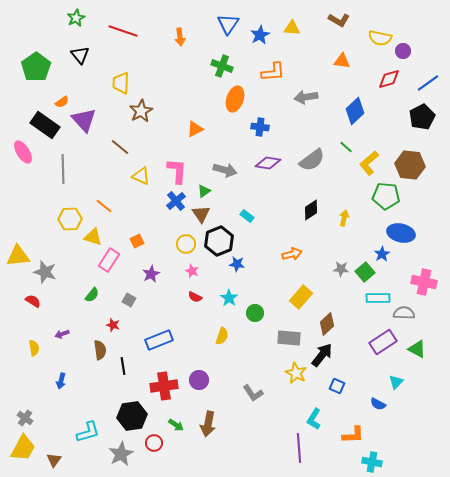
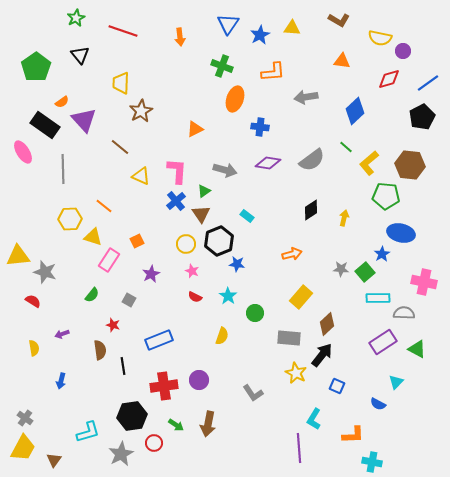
cyan star at (229, 298): moved 1 px left, 2 px up
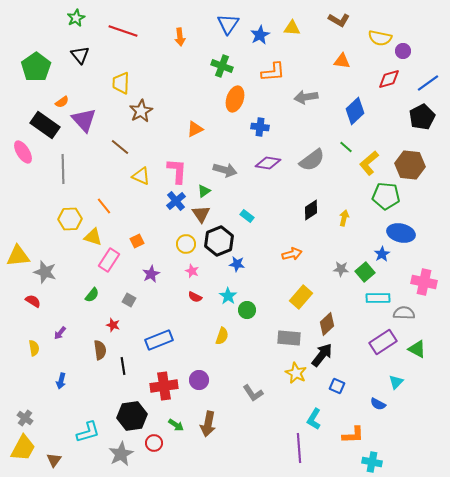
orange line at (104, 206): rotated 12 degrees clockwise
green circle at (255, 313): moved 8 px left, 3 px up
purple arrow at (62, 334): moved 2 px left, 1 px up; rotated 32 degrees counterclockwise
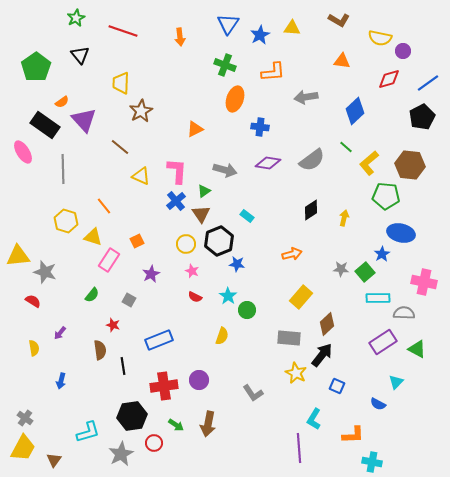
green cross at (222, 66): moved 3 px right, 1 px up
yellow hexagon at (70, 219): moved 4 px left, 2 px down; rotated 20 degrees clockwise
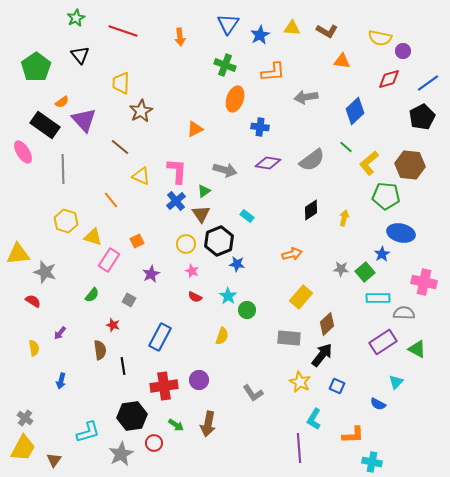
brown L-shape at (339, 20): moved 12 px left, 11 px down
orange line at (104, 206): moved 7 px right, 6 px up
yellow triangle at (18, 256): moved 2 px up
blue rectangle at (159, 340): moved 1 px right, 3 px up; rotated 40 degrees counterclockwise
yellow star at (296, 373): moved 4 px right, 9 px down
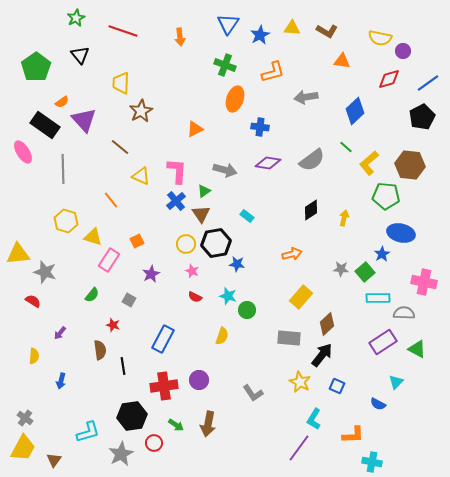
orange L-shape at (273, 72): rotated 10 degrees counterclockwise
black hexagon at (219, 241): moved 3 px left, 2 px down; rotated 12 degrees clockwise
cyan star at (228, 296): rotated 18 degrees counterclockwise
blue rectangle at (160, 337): moved 3 px right, 2 px down
yellow semicircle at (34, 348): moved 8 px down; rotated 14 degrees clockwise
purple line at (299, 448): rotated 40 degrees clockwise
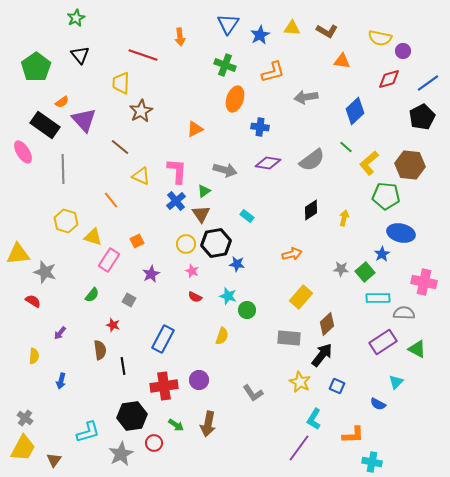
red line at (123, 31): moved 20 px right, 24 px down
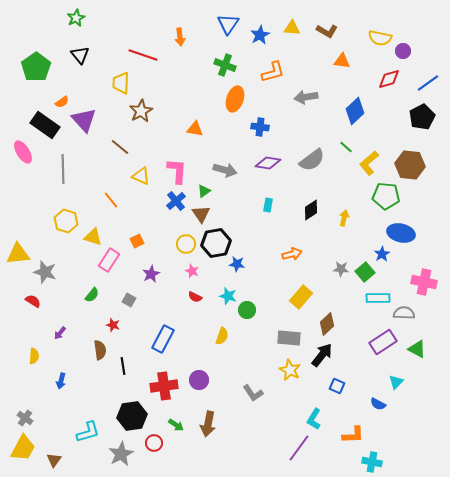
orange triangle at (195, 129): rotated 36 degrees clockwise
cyan rectangle at (247, 216): moved 21 px right, 11 px up; rotated 64 degrees clockwise
yellow star at (300, 382): moved 10 px left, 12 px up
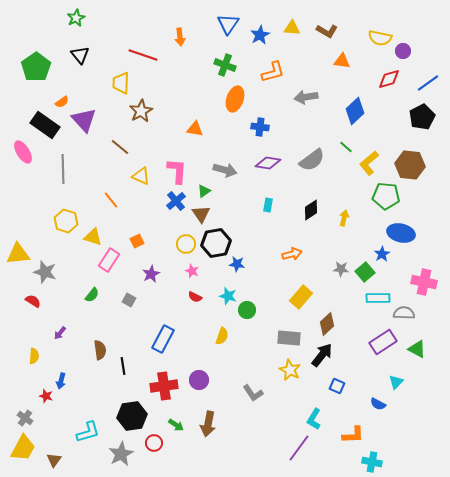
red star at (113, 325): moved 67 px left, 71 px down
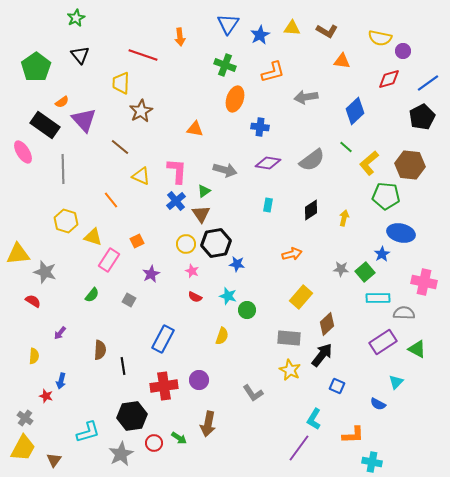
brown semicircle at (100, 350): rotated 12 degrees clockwise
green arrow at (176, 425): moved 3 px right, 13 px down
